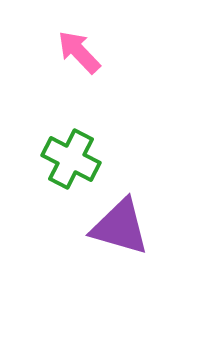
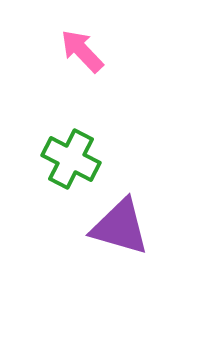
pink arrow: moved 3 px right, 1 px up
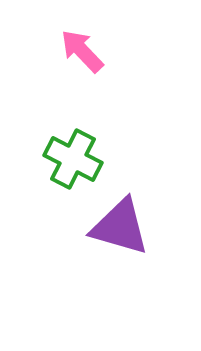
green cross: moved 2 px right
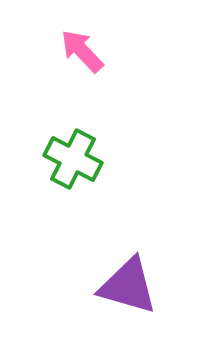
purple triangle: moved 8 px right, 59 px down
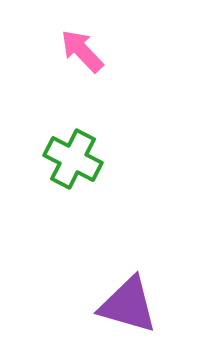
purple triangle: moved 19 px down
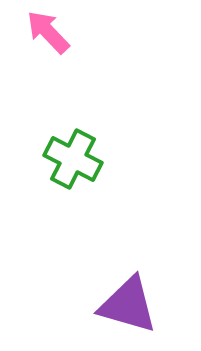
pink arrow: moved 34 px left, 19 px up
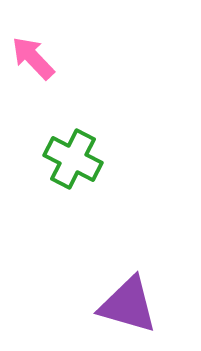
pink arrow: moved 15 px left, 26 px down
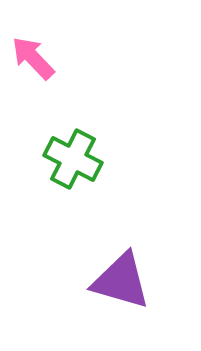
purple triangle: moved 7 px left, 24 px up
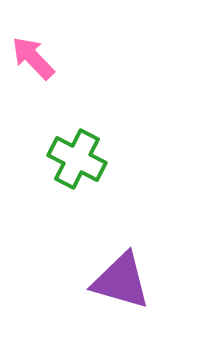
green cross: moved 4 px right
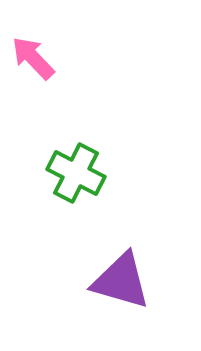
green cross: moved 1 px left, 14 px down
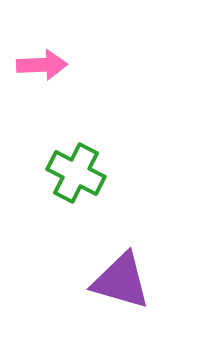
pink arrow: moved 9 px right, 7 px down; rotated 132 degrees clockwise
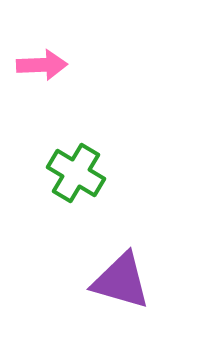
green cross: rotated 4 degrees clockwise
